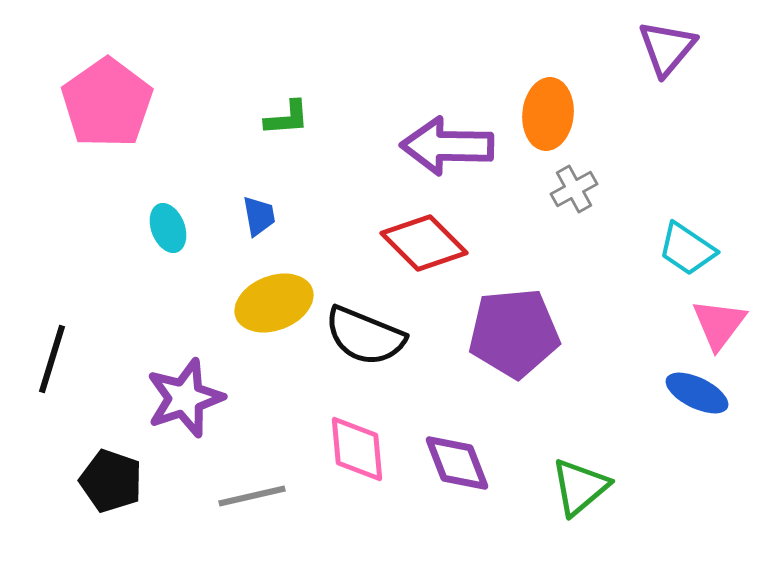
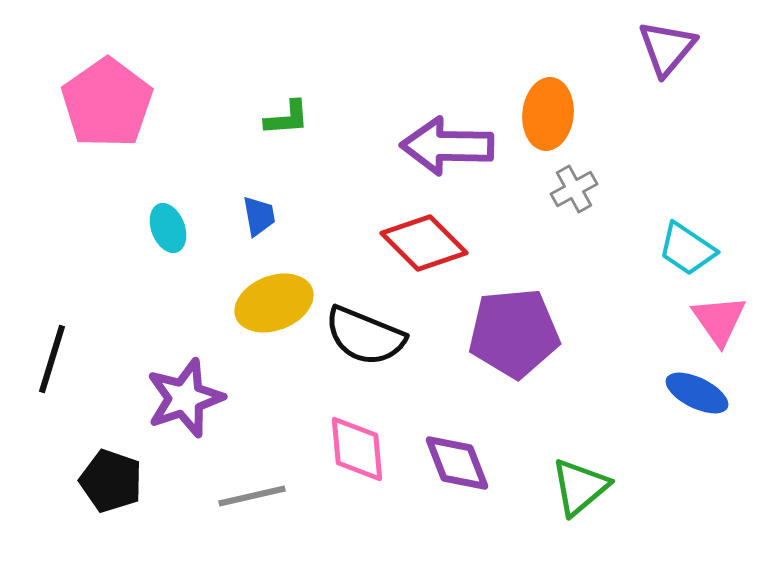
pink triangle: moved 4 px up; rotated 12 degrees counterclockwise
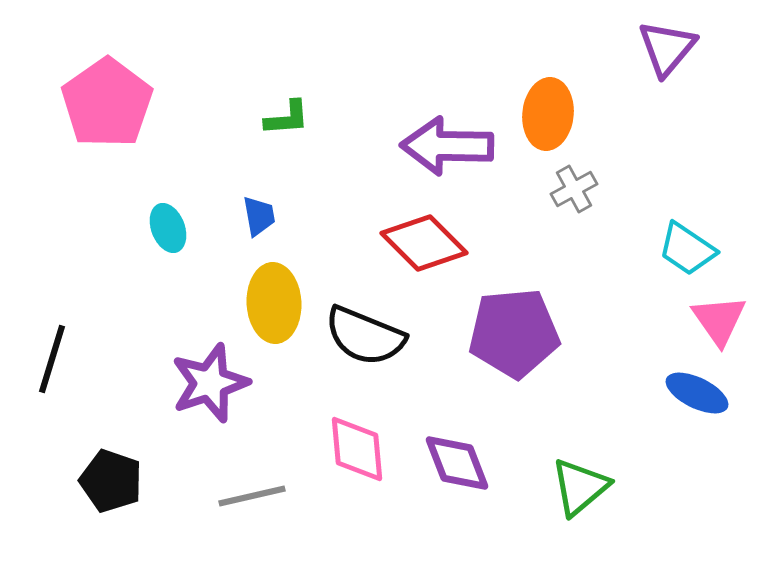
yellow ellipse: rotated 72 degrees counterclockwise
purple star: moved 25 px right, 15 px up
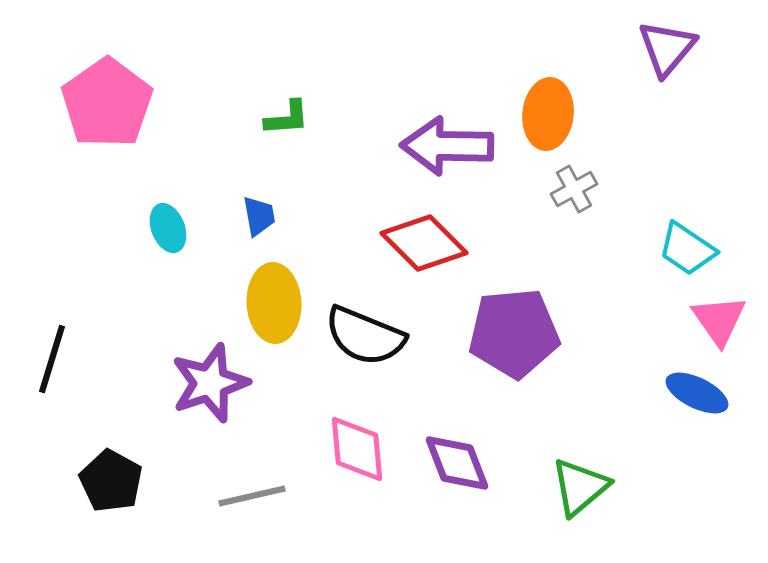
black pentagon: rotated 10 degrees clockwise
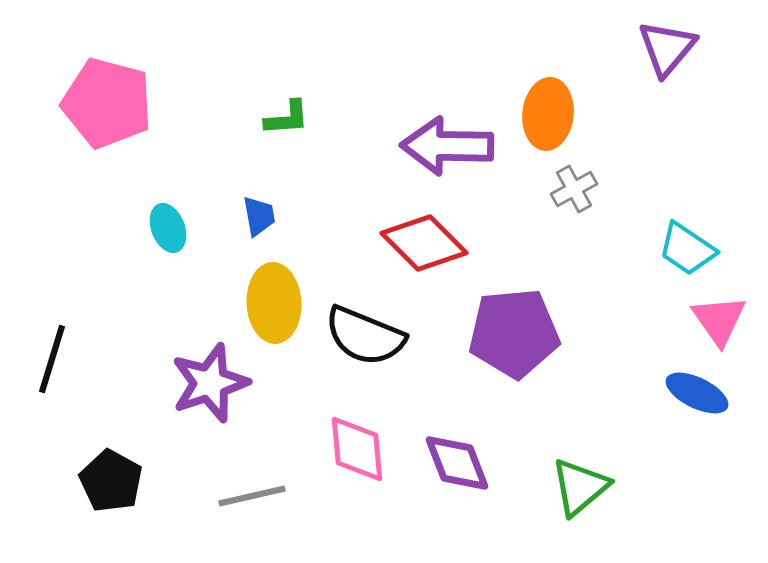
pink pentagon: rotated 22 degrees counterclockwise
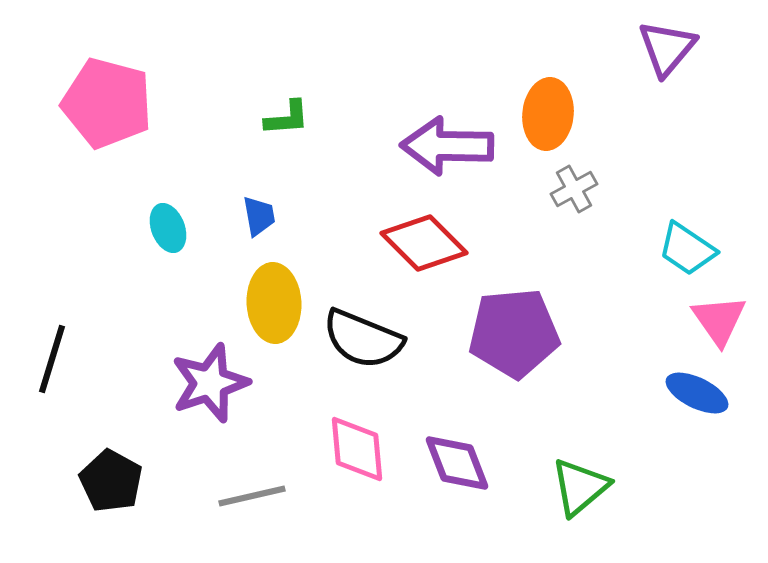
black semicircle: moved 2 px left, 3 px down
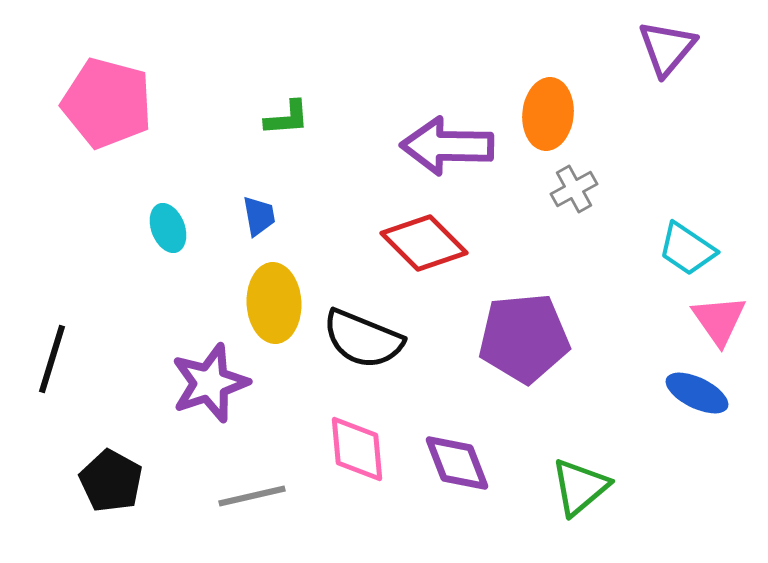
purple pentagon: moved 10 px right, 5 px down
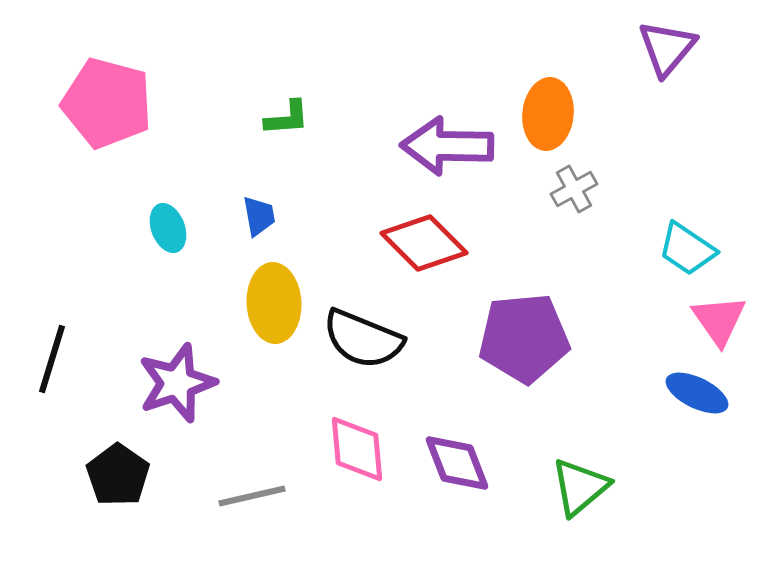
purple star: moved 33 px left
black pentagon: moved 7 px right, 6 px up; rotated 6 degrees clockwise
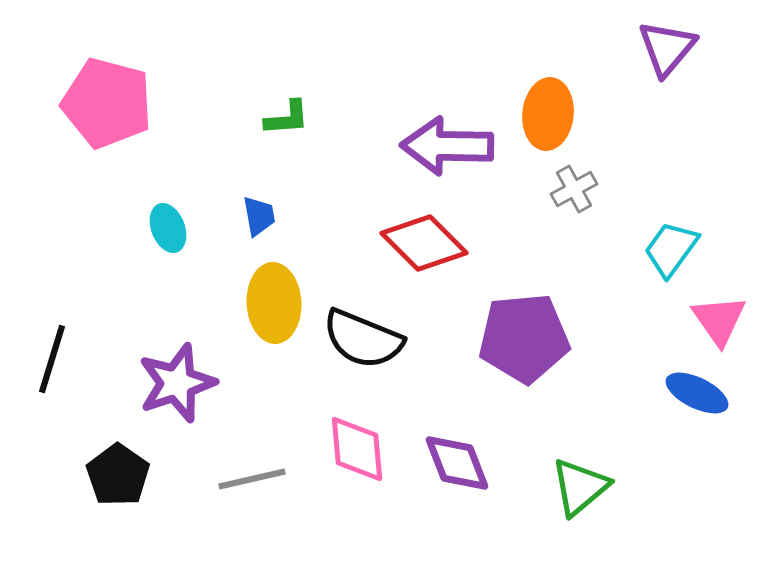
cyan trapezoid: moved 16 px left; rotated 92 degrees clockwise
gray line: moved 17 px up
